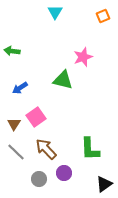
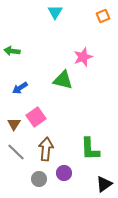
brown arrow: rotated 50 degrees clockwise
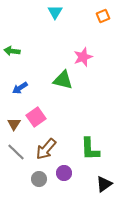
brown arrow: rotated 145 degrees counterclockwise
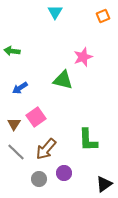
green L-shape: moved 2 px left, 9 px up
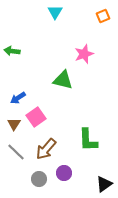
pink star: moved 1 px right, 3 px up
blue arrow: moved 2 px left, 10 px down
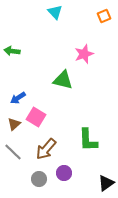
cyan triangle: rotated 14 degrees counterclockwise
orange square: moved 1 px right
pink square: rotated 24 degrees counterclockwise
brown triangle: rotated 16 degrees clockwise
gray line: moved 3 px left
black triangle: moved 2 px right, 1 px up
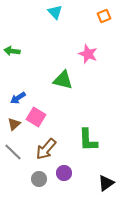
pink star: moved 4 px right; rotated 30 degrees counterclockwise
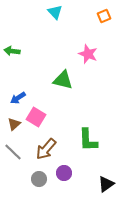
black triangle: moved 1 px down
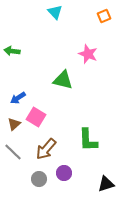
black triangle: rotated 18 degrees clockwise
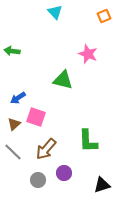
pink square: rotated 12 degrees counterclockwise
green L-shape: moved 1 px down
gray circle: moved 1 px left, 1 px down
black triangle: moved 4 px left, 1 px down
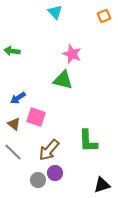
pink star: moved 16 px left
brown triangle: rotated 40 degrees counterclockwise
brown arrow: moved 3 px right, 1 px down
purple circle: moved 9 px left
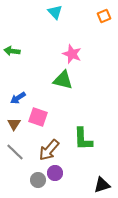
pink square: moved 2 px right
brown triangle: rotated 24 degrees clockwise
green L-shape: moved 5 px left, 2 px up
gray line: moved 2 px right
